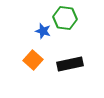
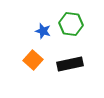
green hexagon: moved 6 px right, 6 px down
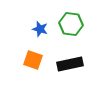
blue star: moved 3 px left, 2 px up
orange square: rotated 24 degrees counterclockwise
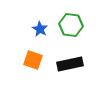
green hexagon: moved 1 px down
blue star: rotated 14 degrees clockwise
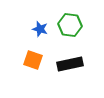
green hexagon: moved 1 px left
blue star: rotated 14 degrees counterclockwise
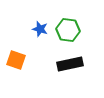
green hexagon: moved 2 px left, 5 px down
orange square: moved 17 px left
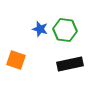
green hexagon: moved 3 px left
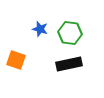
green hexagon: moved 5 px right, 3 px down
black rectangle: moved 1 px left
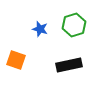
green hexagon: moved 4 px right, 8 px up; rotated 25 degrees counterclockwise
black rectangle: moved 1 px down
